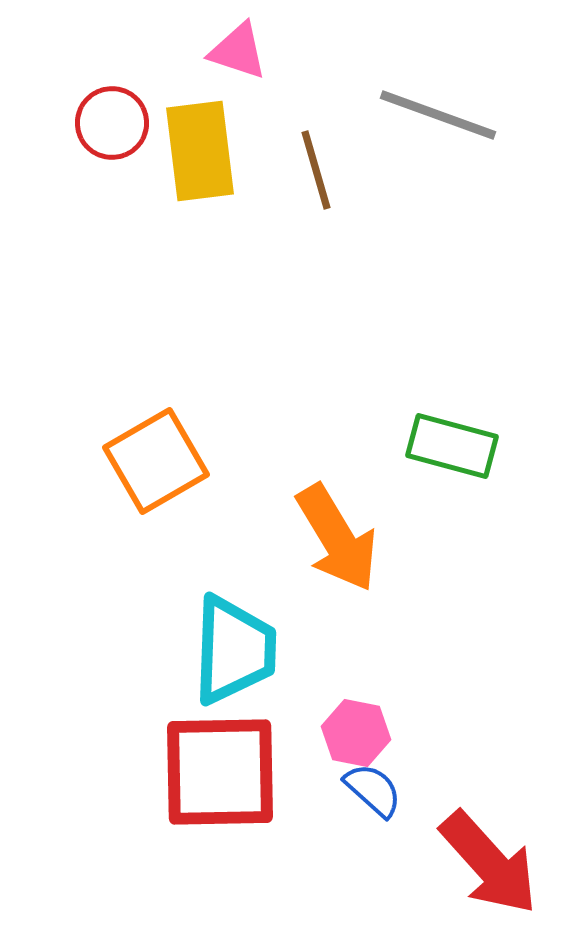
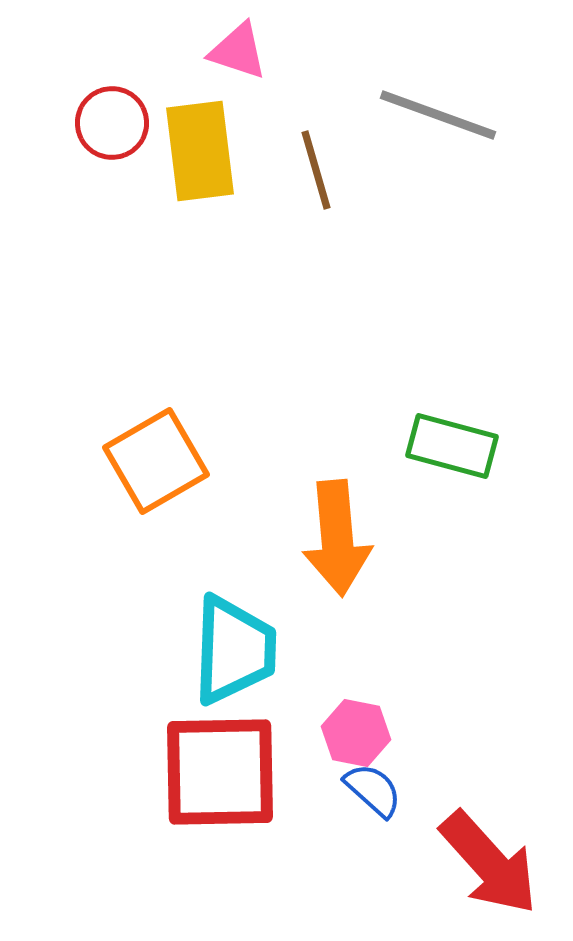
orange arrow: rotated 26 degrees clockwise
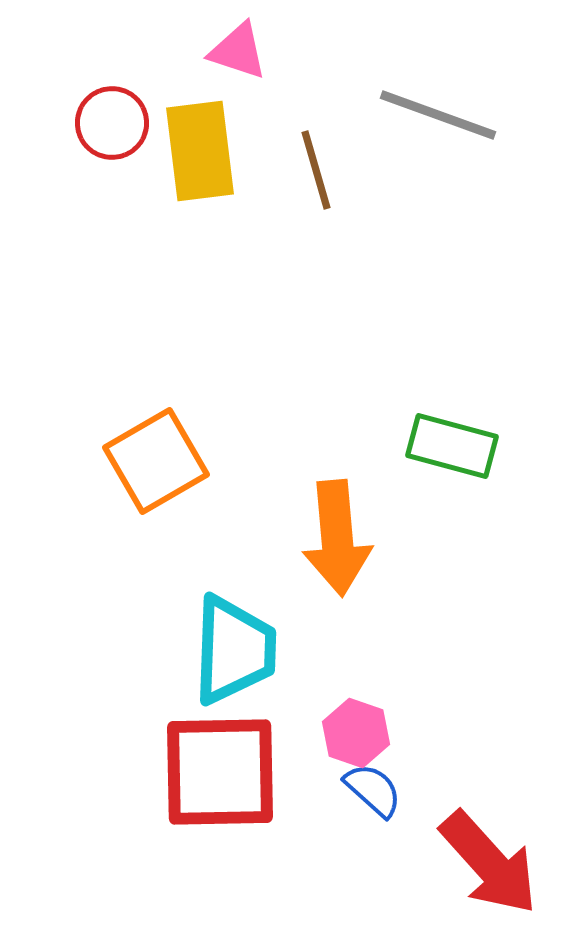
pink hexagon: rotated 8 degrees clockwise
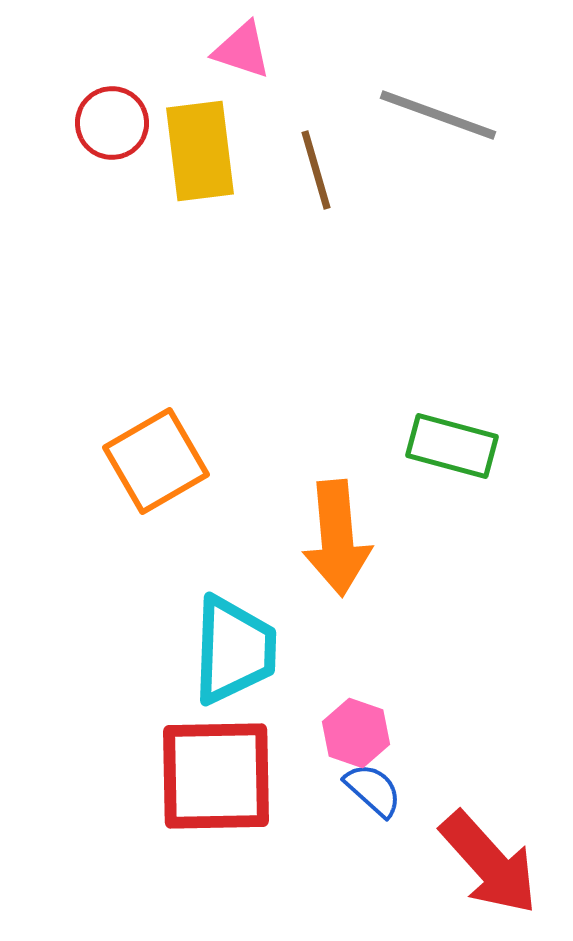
pink triangle: moved 4 px right, 1 px up
red square: moved 4 px left, 4 px down
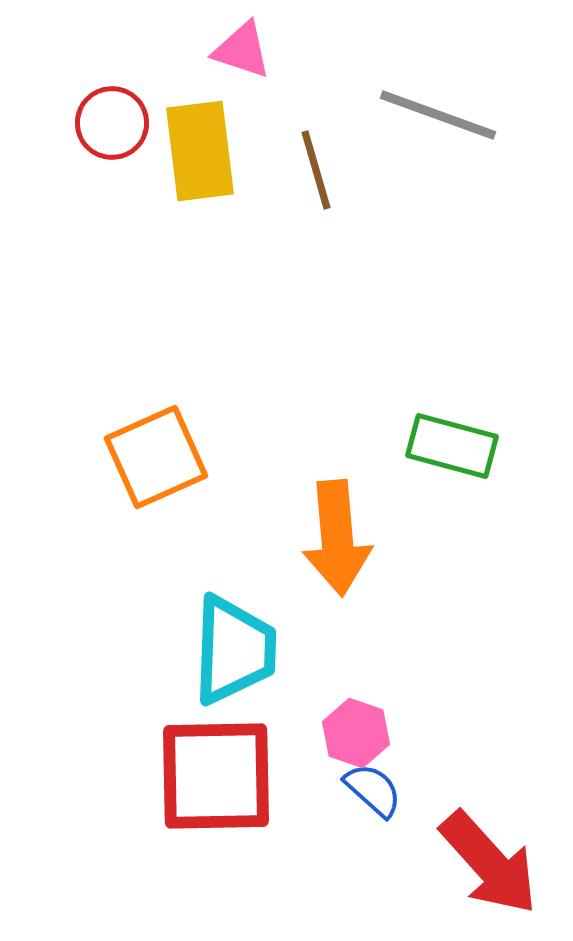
orange square: moved 4 px up; rotated 6 degrees clockwise
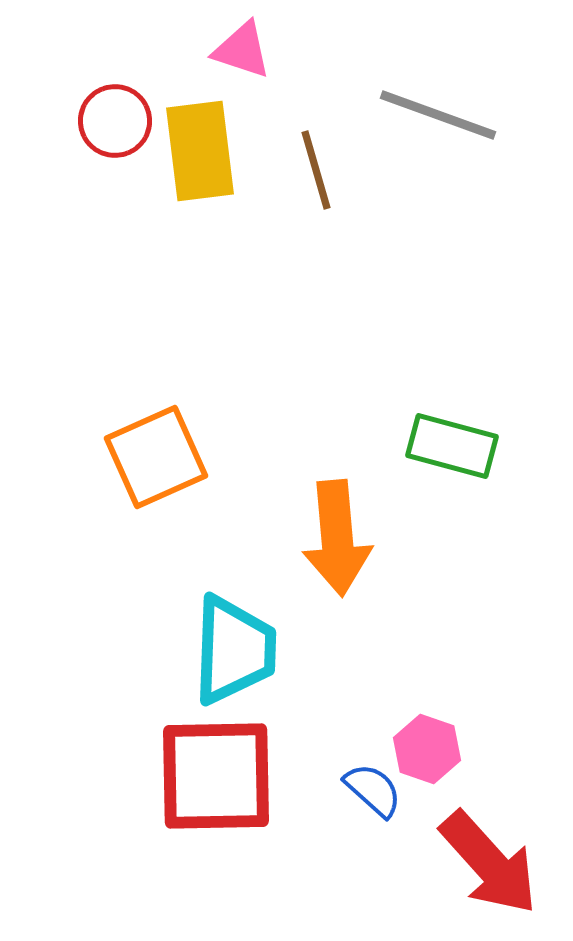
red circle: moved 3 px right, 2 px up
pink hexagon: moved 71 px right, 16 px down
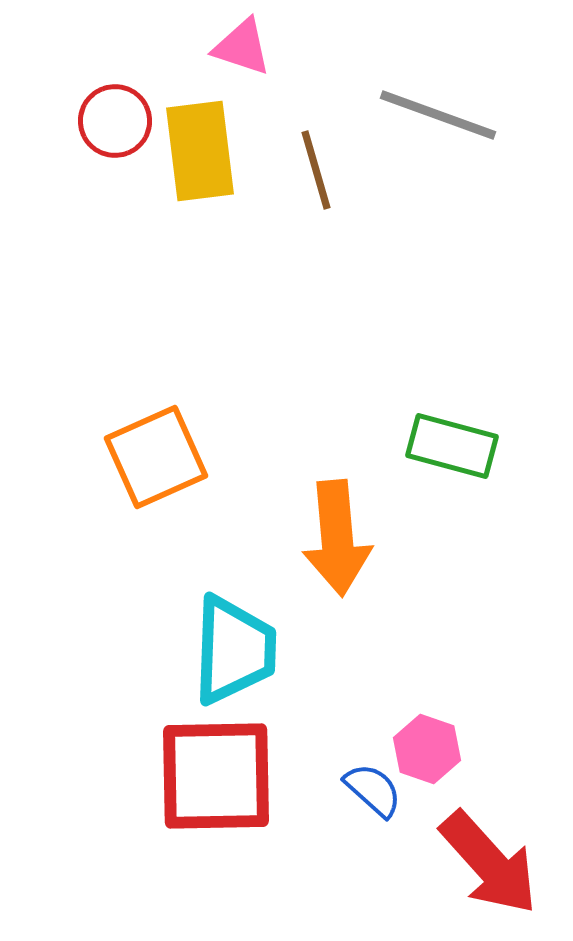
pink triangle: moved 3 px up
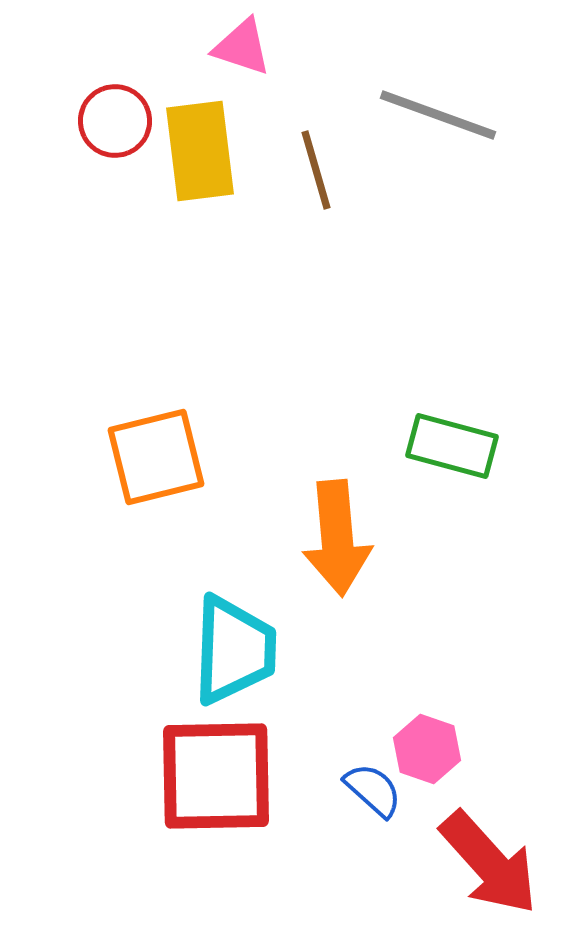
orange square: rotated 10 degrees clockwise
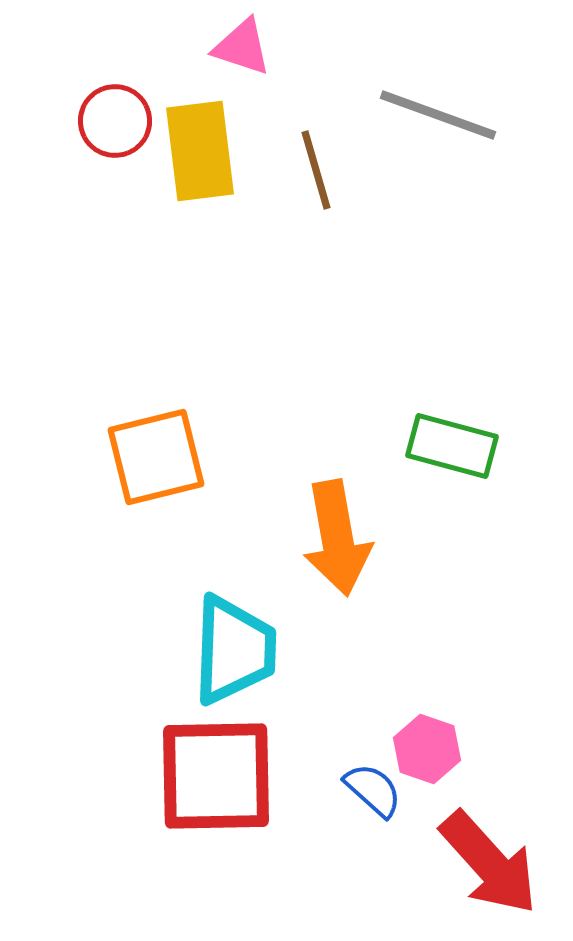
orange arrow: rotated 5 degrees counterclockwise
